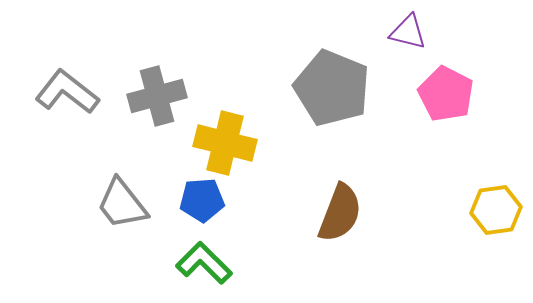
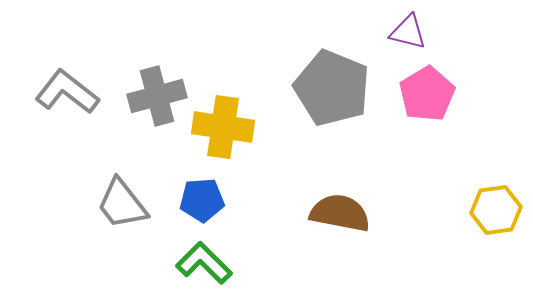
pink pentagon: moved 19 px left; rotated 14 degrees clockwise
yellow cross: moved 2 px left, 16 px up; rotated 6 degrees counterclockwise
brown semicircle: rotated 100 degrees counterclockwise
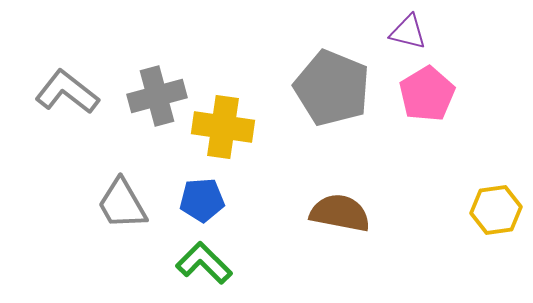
gray trapezoid: rotated 8 degrees clockwise
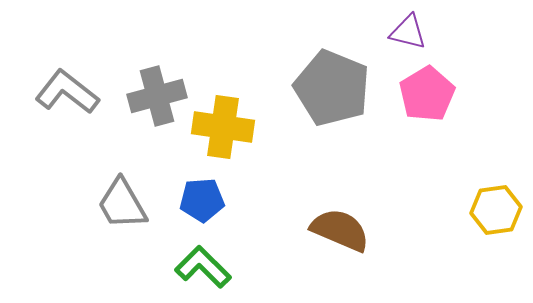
brown semicircle: moved 17 px down; rotated 12 degrees clockwise
green L-shape: moved 1 px left, 4 px down
